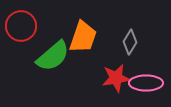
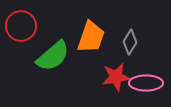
orange trapezoid: moved 8 px right
red star: moved 1 px up
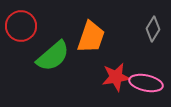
gray diamond: moved 23 px right, 13 px up
pink ellipse: rotated 12 degrees clockwise
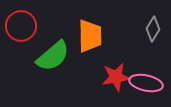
orange trapezoid: moved 1 px left, 1 px up; rotated 20 degrees counterclockwise
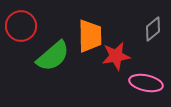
gray diamond: rotated 20 degrees clockwise
red star: moved 21 px up
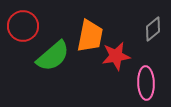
red circle: moved 2 px right
orange trapezoid: rotated 12 degrees clockwise
pink ellipse: rotated 76 degrees clockwise
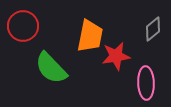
green semicircle: moved 2 px left, 12 px down; rotated 87 degrees clockwise
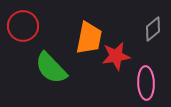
orange trapezoid: moved 1 px left, 2 px down
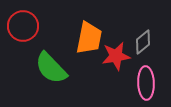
gray diamond: moved 10 px left, 13 px down
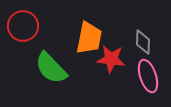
gray diamond: rotated 50 degrees counterclockwise
red star: moved 5 px left, 3 px down; rotated 16 degrees clockwise
pink ellipse: moved 2 px right, 7 px up; rotated 16 degrees counterclockwise
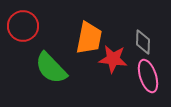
red star: moved 2 px right
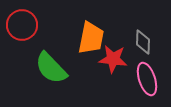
red circle: moved 1 px left, 1 px up
orange trapezoid: moved 2 px right
pink ellipse: moved 1 px left, 3 px down
